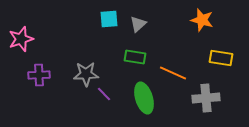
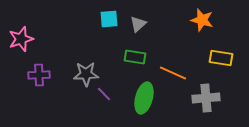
green ellipse: rotated 32 degrees clockwise
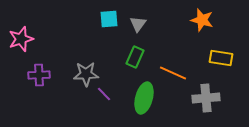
gray triangle: rotated 12 degrees counterclockwise
green rectangle: rotated 75 degrees counterclockwise
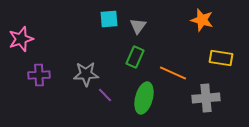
gray triangle: moved 2 px down
purple line: moved 1 px right, 1 px down
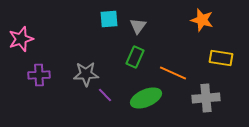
green ellipse: moved 2 px right; rotated 52 degrees clockwise
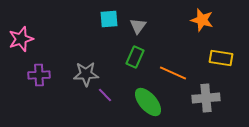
green ellipse: moved 2 px right, 4 px down; rotated 72 degrees clockwise
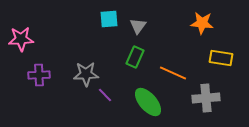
orange star: moved 3 px down; rotated 10 degrees counterclockwise
pink star: rotated 15 degrees clockwise
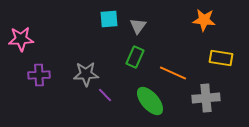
orange star: moved 2 px right, 3 px up
green ellipse: moved 2 px right, 1 px up
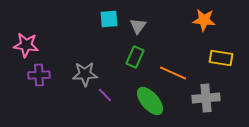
pink star: moved 5 px right, 6 px down; rotated 10 degrees clockwise
gray star: moved 1 px left
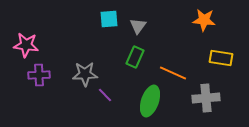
green ellipse: rotated 60 degrees clockwise
